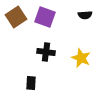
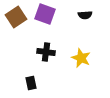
purple square: moved 3 px up
black rectangle: rotated 16 degrees counterclockwise
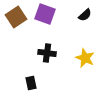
black semicircle: rotated 40 degrees counterclockwise
black cross: moved 1 px right, 1 px down
yellow star: moved 4 px right
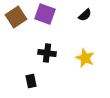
black rectangle: moved 2 px up
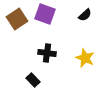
brown square: moved 1 px right, 2 px down
black rectangle: moved 2 px right, 1 px up; rotated 32 degrees counterclockwise
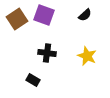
purple square: moved 1 px left, 1 px down
yellow star: moved 2 px right, 2 px up
black rectangle: rotated 16 degrees counterclockwise
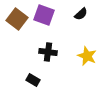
black semicircle: moved 4 px left, 1 px up
brown square: rotated 20 degrees counterclockwise
black cross: moved 1 px right, 1 px up
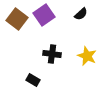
purple square: rotated 35 degrees clockwise
black cross: moved 4 px right, 2 px down
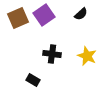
brown square: moved 1 px right, 1 px up; rotated 30 degrees clockwise
